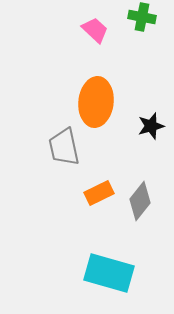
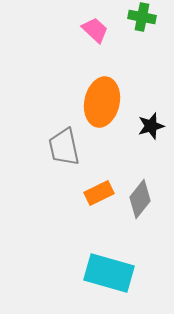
orange ellipse: moved 6 px right; rotated 6 degrees clockwise
gray diamond: moved 2 px up
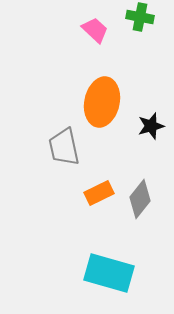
green cross: moved 2 px left
